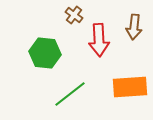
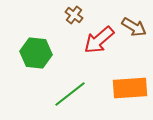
brown arrow: rotated 65 degrees counterclockwise
red arrow: rotated 52 degrees clockwise
green hexagon: moved 9 px left
orange rectangle: moved 1 px down
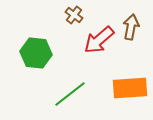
brown arrow: moved 3 px left; rotated 110 degrees counterclockwise
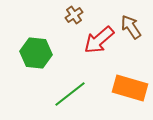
brown cross: rotated 18 degrees clockwise
brown arrow: rotated 45 degrees counterclockwise
orange rectangle: rotated 20 degrees clockwise
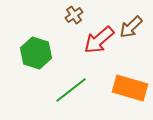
brown arrow: rotated 100 degrees counterclockwise
green hexagon: rotated 12 degrees clockwise
green line: moved 1 px right, 4 px up
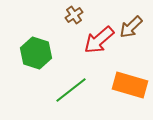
orange rectangle: moved 3 px up
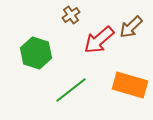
brown cross: moved 3 px left
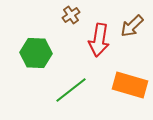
brown arrow: moved 1 px right, 1 px up
red arrow: rotated 40 degrees counterclockwise
green hexagon: rotated 16 degrees counterclockwise
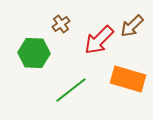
brown cross: moved 10 px left, 9 px down
red arrow: rotated 36 degrees clockwise
green hexagon: moved 2 px left
orange rectangle: moved 2 px left, 6 px up
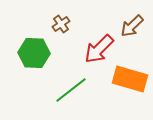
red arrow: moved 9 px down
orange rectangle: moved 2 px right
